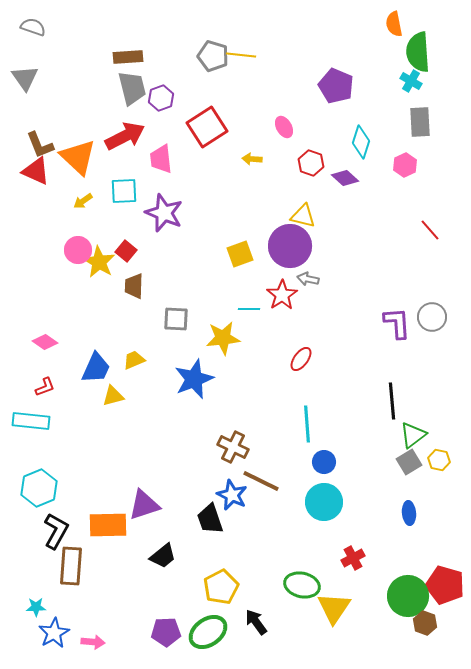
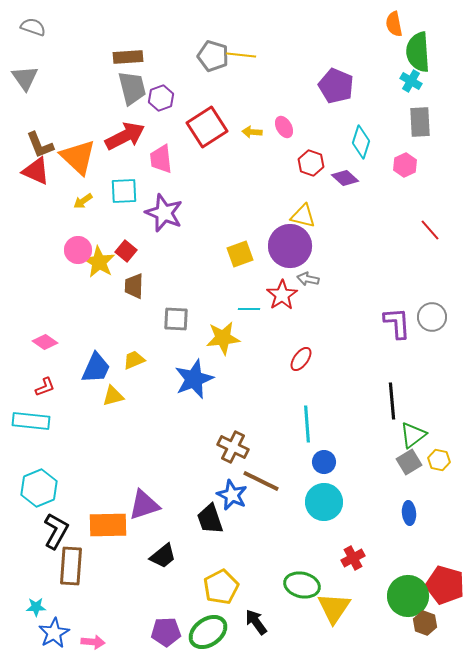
yellow arrow at (252, 159): moved 27 px up
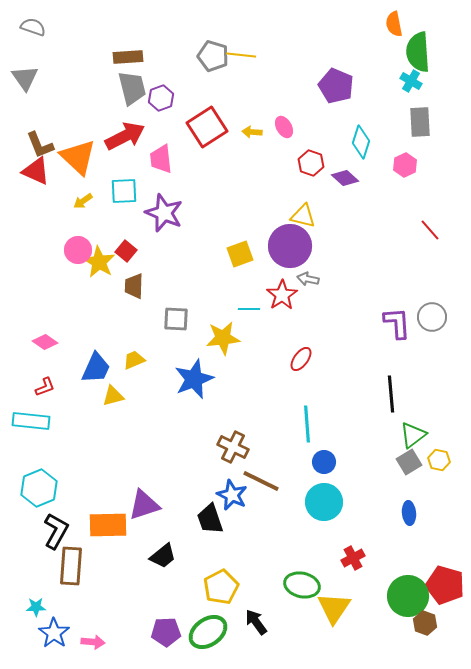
black line at (392, 401): moved 1 px left, 7 px up
blue star at (54, 633): rotated 8 degrees counterclockwise
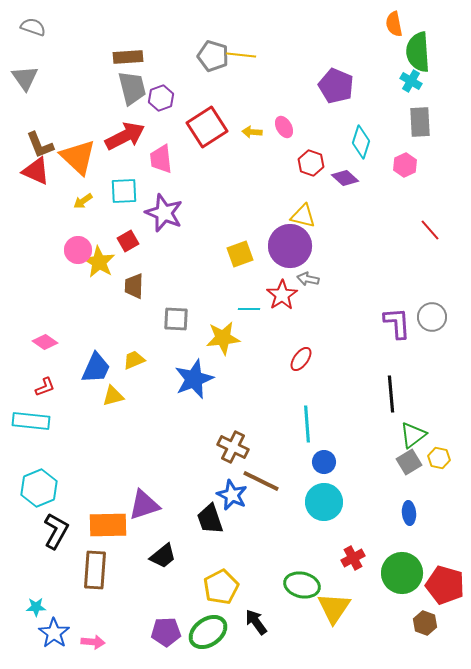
red square at (126, 251): moved 2 px right, 10 px up; rotated 20 degrees clockwise
yellow hexagon at (439, 460): moved 2 px up
brown rectangle at (71, 566): moved 24 px right, 4 px down
green circle at (408, 596): moved 6 px left, 23 px up
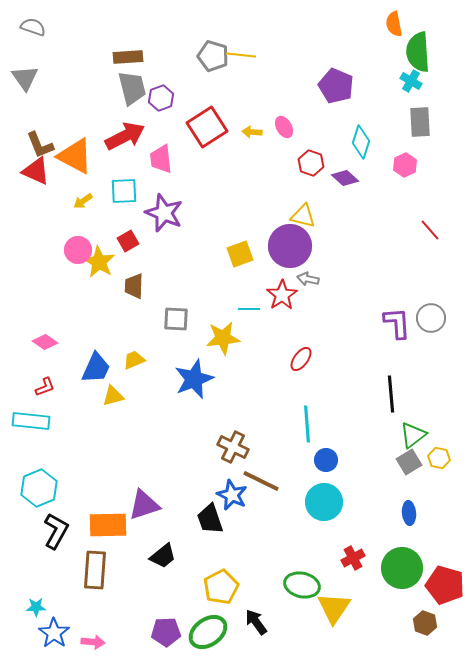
orange triangle at (78, 157): moved 3 px left, 1 px up; rotated 15 degrees counterclockwise
gray circle at (432, 317): moved 1 px left, 1 px down
blue circle at (324, 462): moved 2 px right, 2 px up
green circle at (402, 573): moved 5 px up
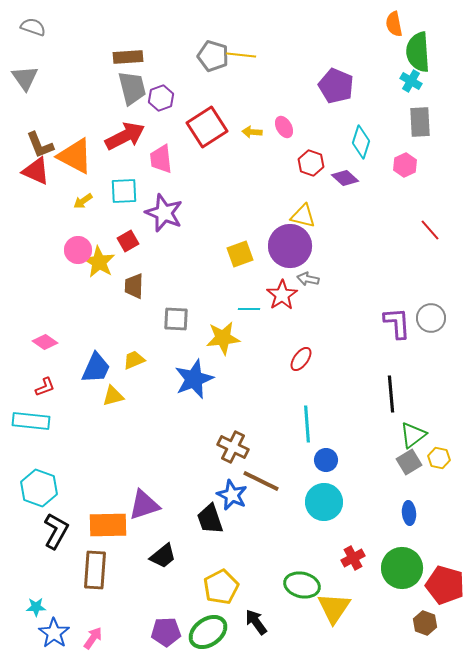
cyan hexagon at (39, 488): rotated 18 degrees counterclockwise
pink arrow at (93, 642): moved 4 px up; rotated 60 degrees counterclockwise
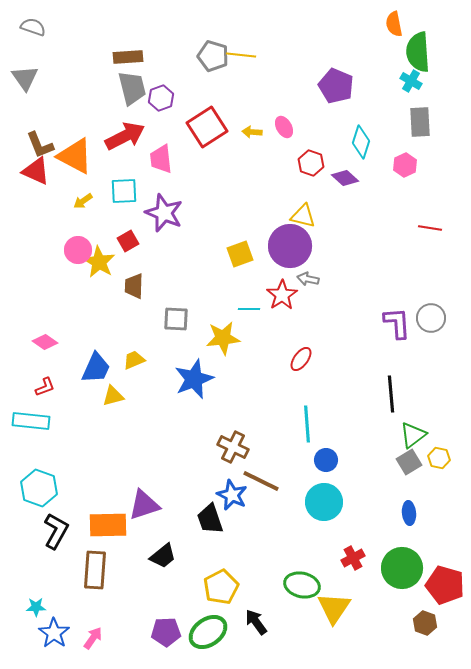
red line at (430, 230): moved 2 px up; rotated 40 degrees counterclockwise
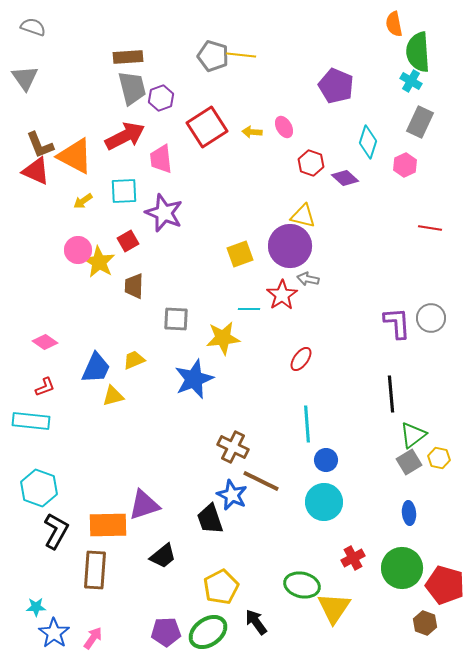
gray rectangle at (420, 122): rotated 28 degrees clockwise
cyan diamond at (361, 142): moved 7 px right
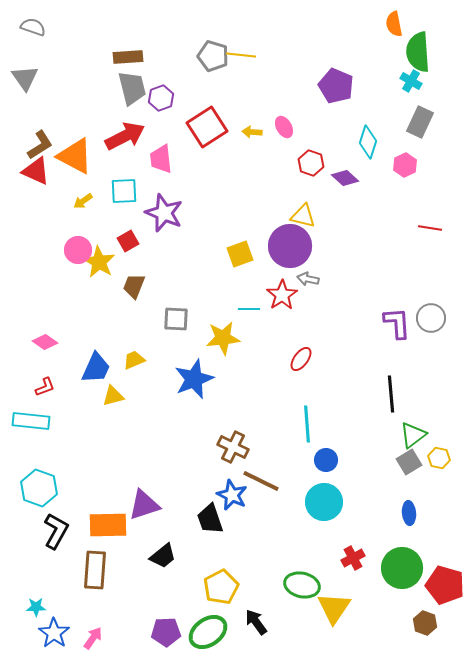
brown L-shape at (40, 145): rotated 100 degrees counterclockwise
brown trapezoid at (134, 286): rotated 20 degrees clockwise
